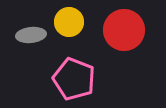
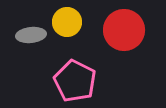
yellow circle: moved 2 px left
pink pentagon: moved 1 px right, 2 px down; rotated 6 degrees clockwise
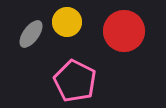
red circle: moved 1 px down
gray ellipse: moved 1 px up; rotated 48 degrees counterclockwise
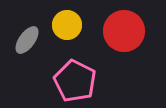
yellow circle: moved 3 px down
gray ellipse: moved 4 px left, 6 px down
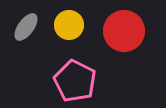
yellow circle: moved 2 px right
gray ellipse: moved 1 px left, 13 px up
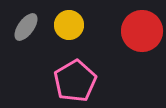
red circle: moved 18 px right
pink pentagon: rotated 15 degrees clockwise
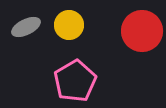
gray ellipse: rotated 28 degrees clockwise
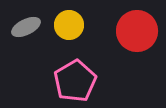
red circle: moved 5 px left
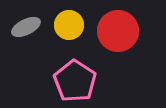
red circle: moved 19 px left
pink pentagon: rotated 9 degrees counterclockwise
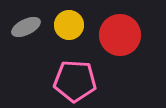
red circle: moved 2 px right, 4 px down
pink pentagon: rotated 30 degrees counterclockwise
